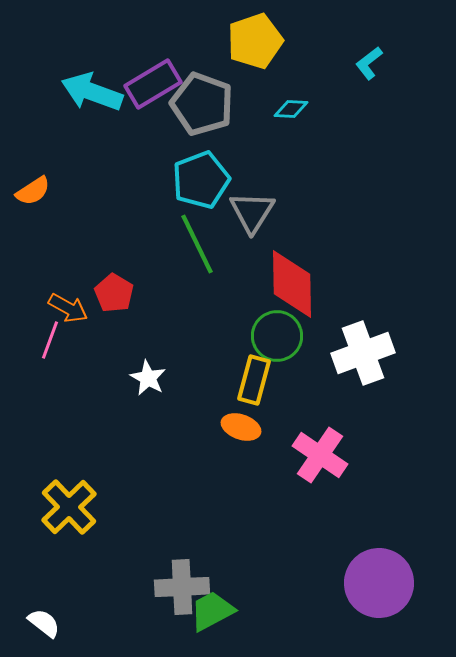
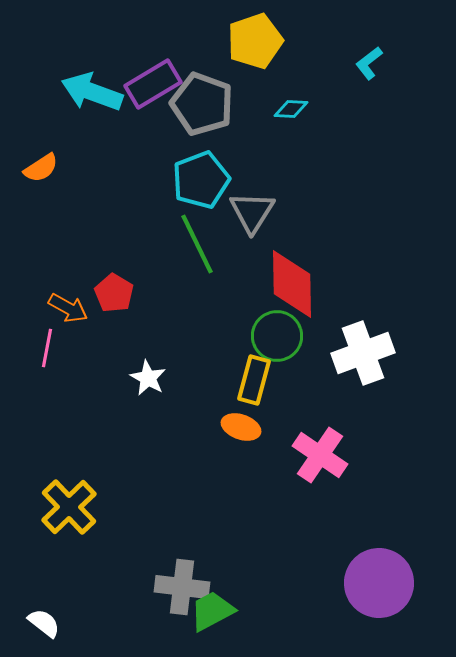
orange semicircle: moved 8 px right, 23 px up
pink line: moved 3 px left, 8 px down; rotated 9 degrees counterclockwise
gray cross: rotated 10 degrees clockwise
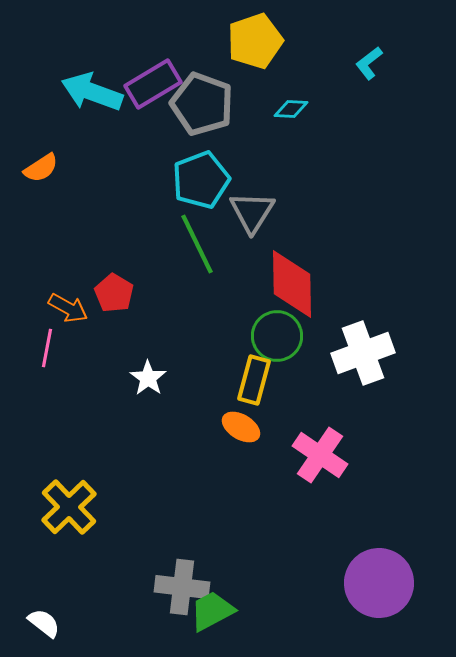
white star: rotated 6 degrees clockwise
orange ellipse: rotated 12 degrees clockwise
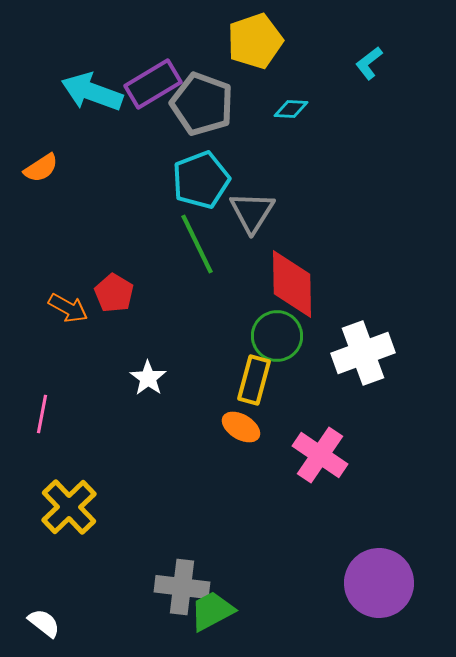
pink line: moved 5 px left, 66 px down
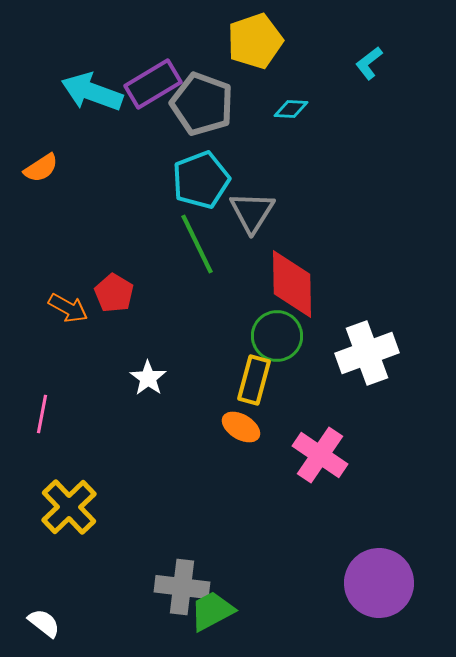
white cross: moved 4 px right
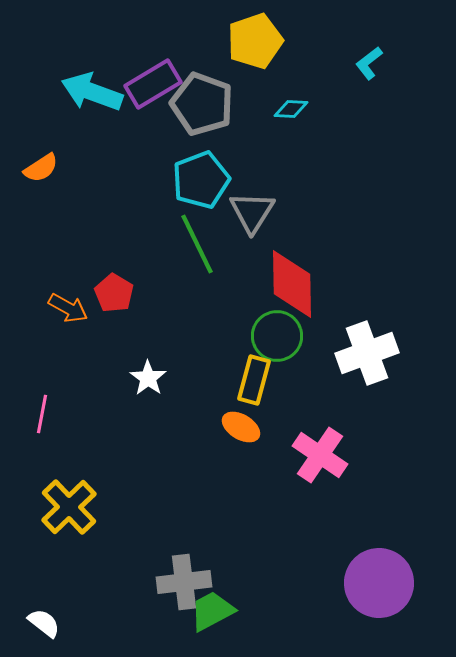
gray cross: moved 2 px right, 5 px up; rotated 14 degrees counterclockwise
